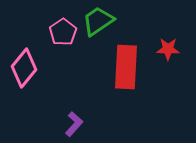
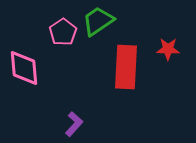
pink diamond: rotated 45 degrees counterclockwise
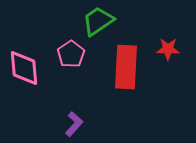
pink pentagon: moved 8 px right, 22 px down
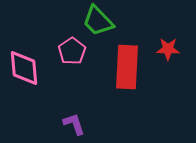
green trapezoid: rotated 100 degrees counterclockwise
pink pentagon: moved 1 px right, 3 px up
red rectangle: moved 1 px right
purple L-shape: rotated 60 degrees counterclockwise
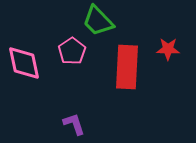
pink diamond: moved 5 px up; rotated 6 degrees counterclockwise
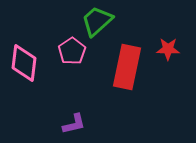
green trapezoid: moved 1 px left; rotated 92 degrees clockwise
pink diamond: rotated 18 degrees clockwise
red rectangle: rotated 9 degrees clockwise
purple L-shape: rotated 95 degrees clockwise
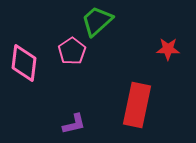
red rectangle: moved 10 px right, 38 px down
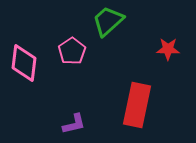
green trapezoid: moved 11 px right
